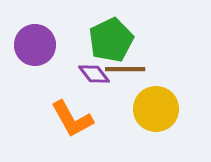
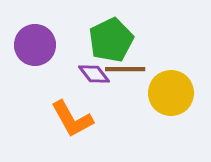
yellow circle: moved 15 px right, 16 px up
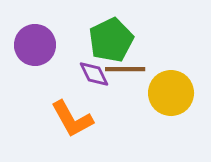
purple diamond: rotated 12 degrees clockwise
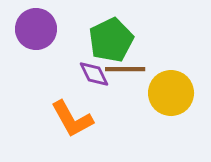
purple circle: moved 1 px right, 16 px up
